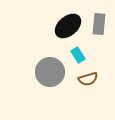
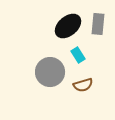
gray rectangle: moved 1 px left
brown semicircle: moved 5 px left, 6 px down
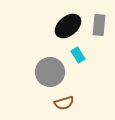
gray rectangle: moved 1 px right, 1 px down
brown semicircle: moved 19 px left, 18 px down
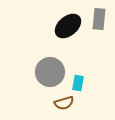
gray rectangle: moved 6 px up
cyan rectangle: moved 28 px down; rotated 42 degrees clockwise
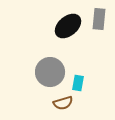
brown semicircle: moved 1 px left
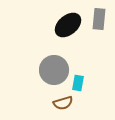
black ellipse: moved 1 px up
gray circle: moved 4 px right, 2 px up
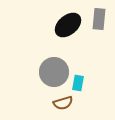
gray circle: moved 2 px down
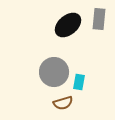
cyan rectangle: moved 1 px right, 1 px up
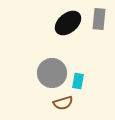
black ellipse: moved 2 px up
gray circle: moved 2 px left, 1 px down
cyan rectangle: moved 1 px left, 1 px up
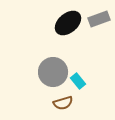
gray rectangle: rotated 65 degrees clockwise
gray circle: moved 1 px right, 1 px up
cyan rectangle: rotated 49 degrees counterclockwise
